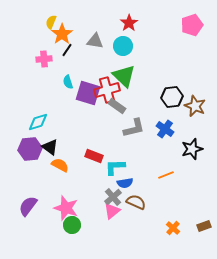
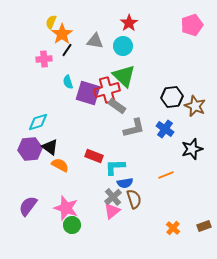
brown semicircle: moved 2 px left, 3 px up; rotated 48 degrees clockwise
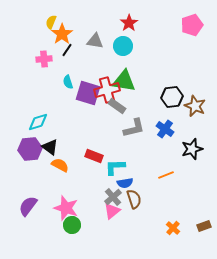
green triangle: moved 5 px down; rotated 35 degrees counterclockwise
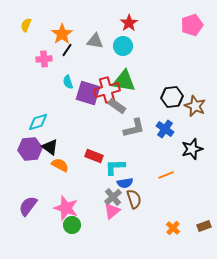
yellow semicircle: moved 25 px left, 3 px down
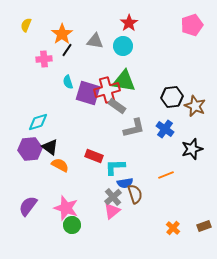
brown semicircle: moved 1 px right, 5 px up
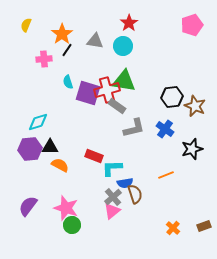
black triangle: rotated 36 degrees counterclockwise
cyan L-shape: moved 3 px left, 1 px down
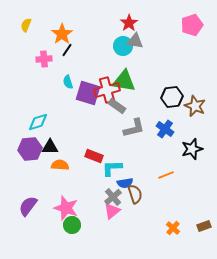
gray triangle: moved 40 px right
orange semicircle: rotated 24 degrees counterclockwise
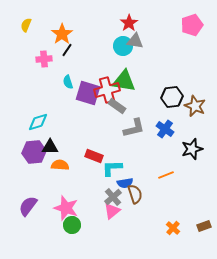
purple hexagon: moved 4 px right, 3 px down
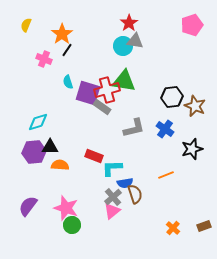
pink cross: rotated 28 degrees clockwise
gray rectangle: moved 15 px left, 1 px down
